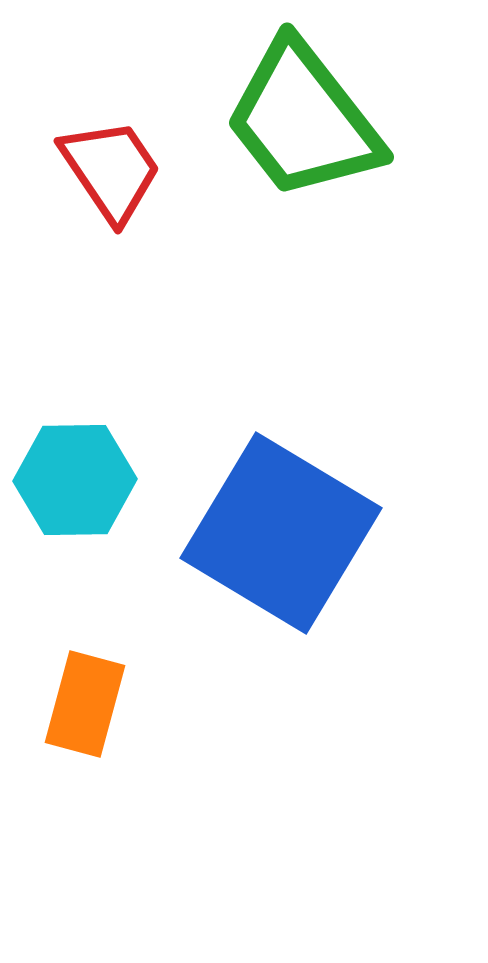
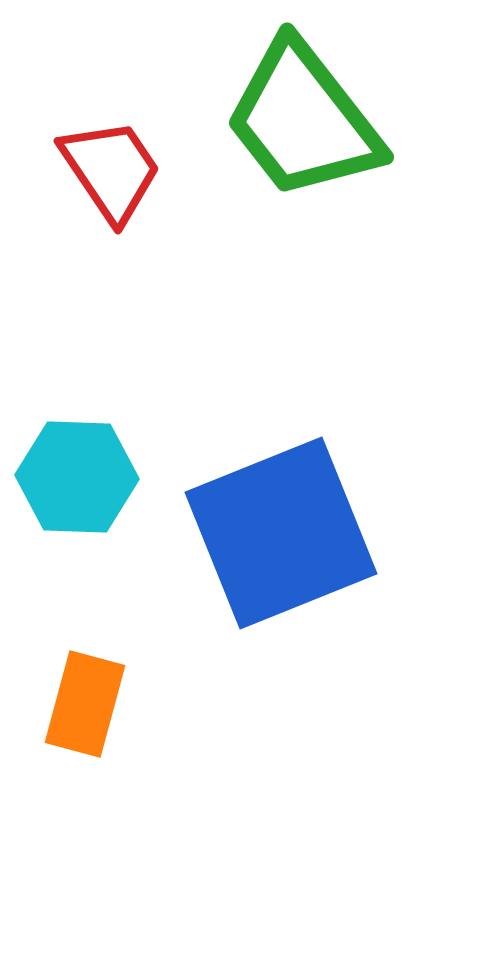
cyan hexagon: moved 2 px right, 3 px up; rotated 3 degrees clockwise
blue square: rotated 37 degrees clockwise
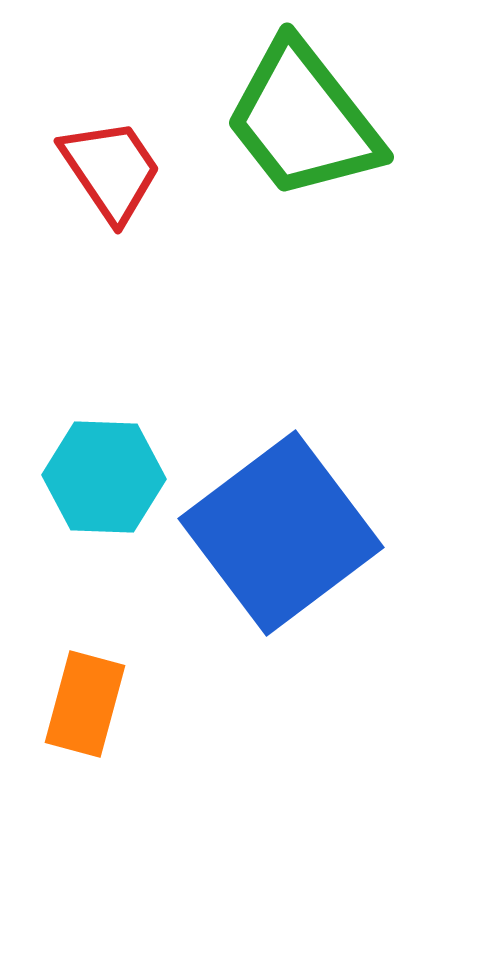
cyan hexagon: moved 27 px right
blue square: rotated 15 degrees counterclockwise
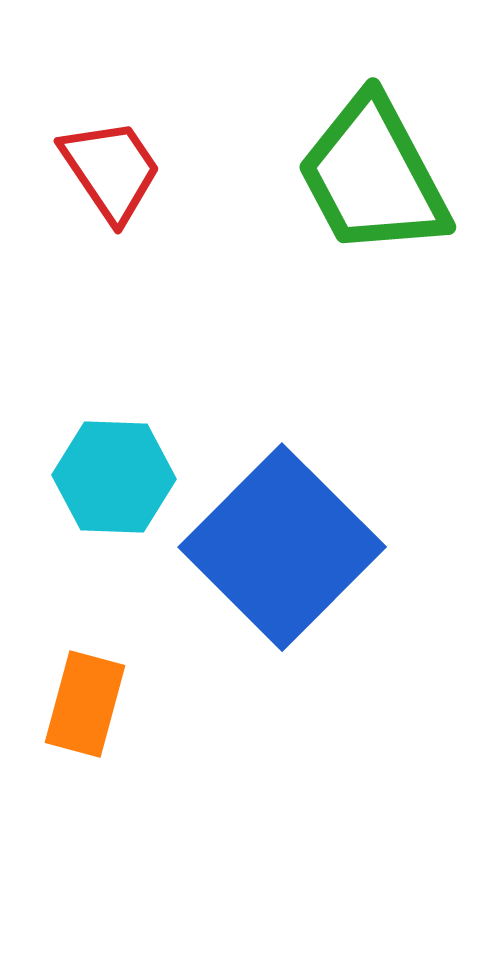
green trapezoid: moved 70 px right, 56 px down; rotated 10 degrees clockwise
cyan hexagon: moved 10 px right
blue square: moved 1 px right, 14 px down; rotated 8 degrees counterclockwise
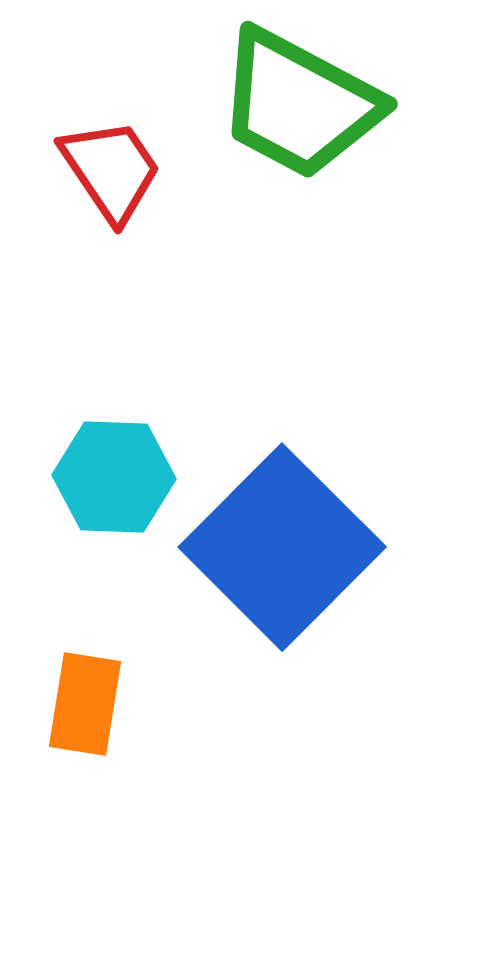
green trapezoid: moved 74 px left, 72 px up; rotated 34 degrees counterclockwise
orange rectangle: rotated 6 degrees counterclockwise
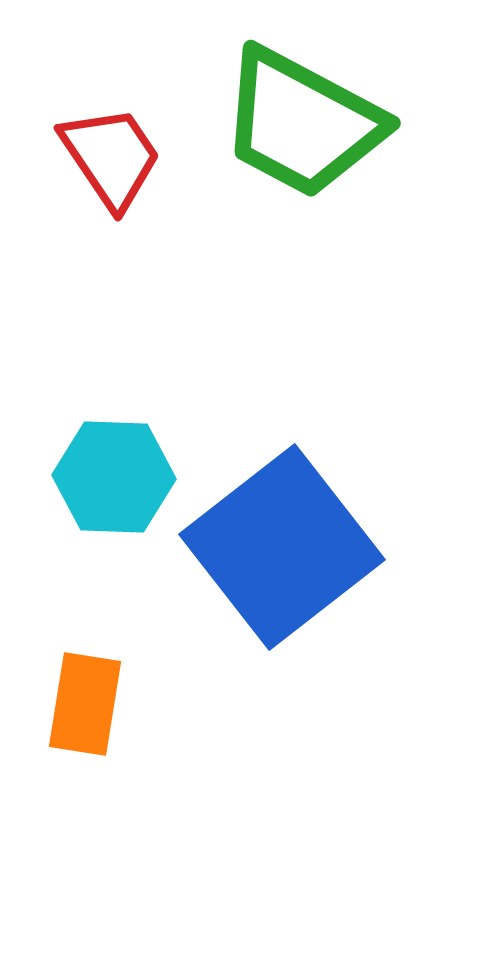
green trapezoid: moved 3 px right, 19 px down
red trapezoid: moved 13 px up
blue square: rotated 7 degrees clockwise
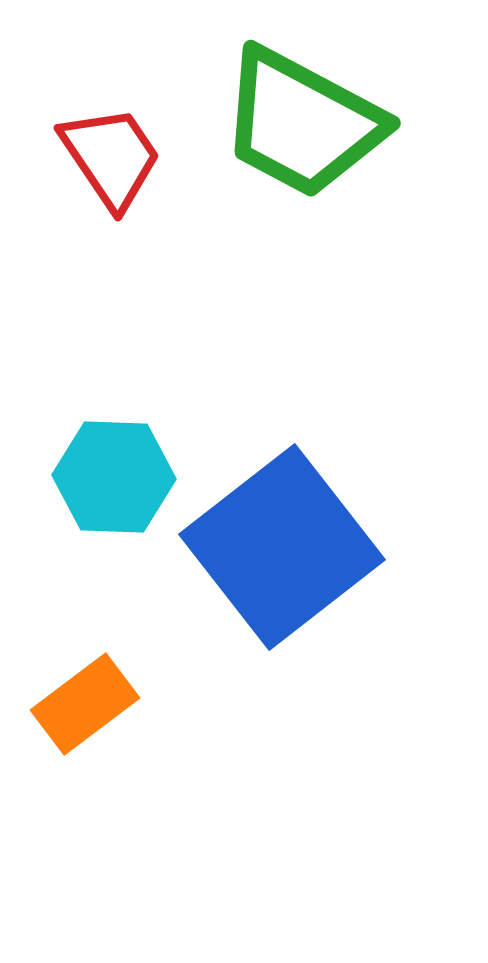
orange rectangle: rotated 44 degrees clockwise
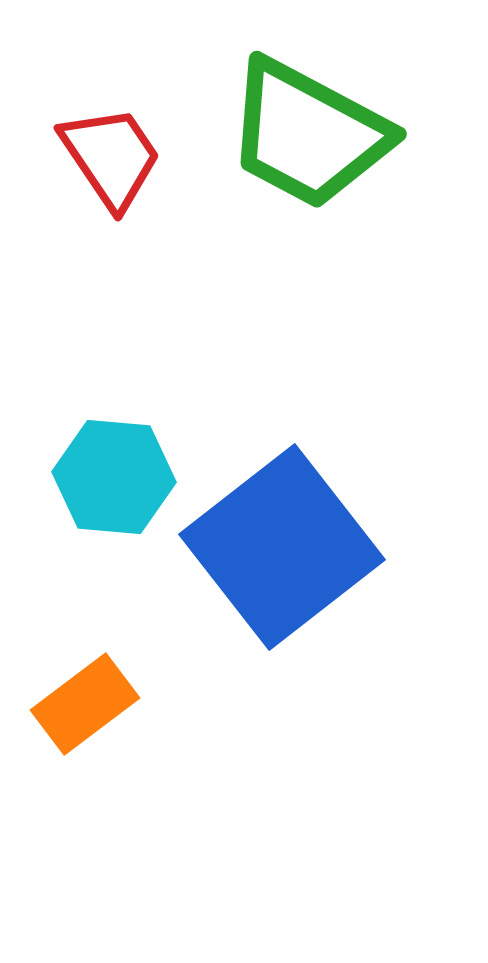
green trapezoid: moved 6 px right, 11 px down
cyan hexagon: rotated 3 degrees clockwise
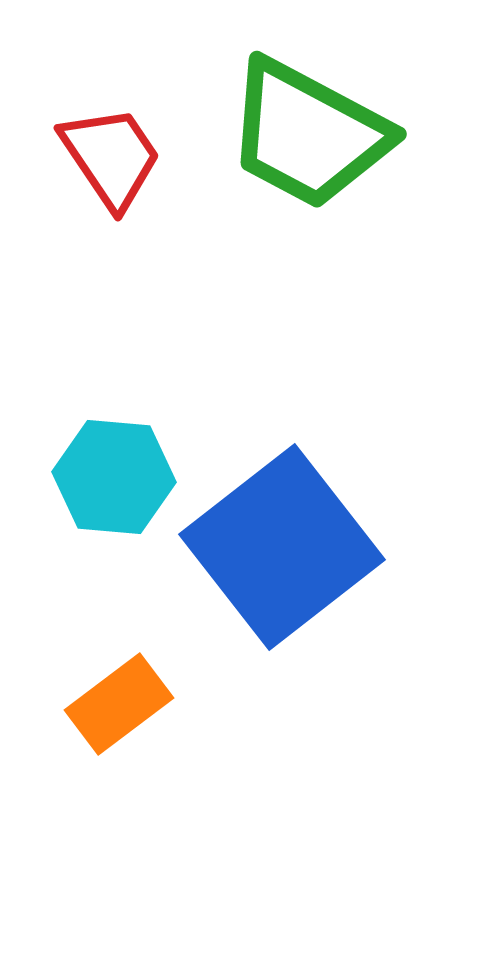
orange rectangle: moved 34 px right
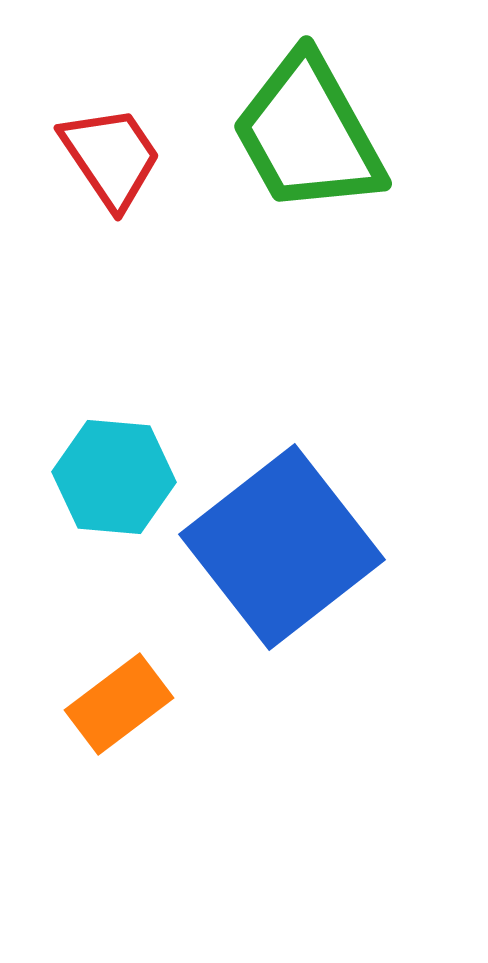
green trapezoid: rotated 33 degrees clockwise
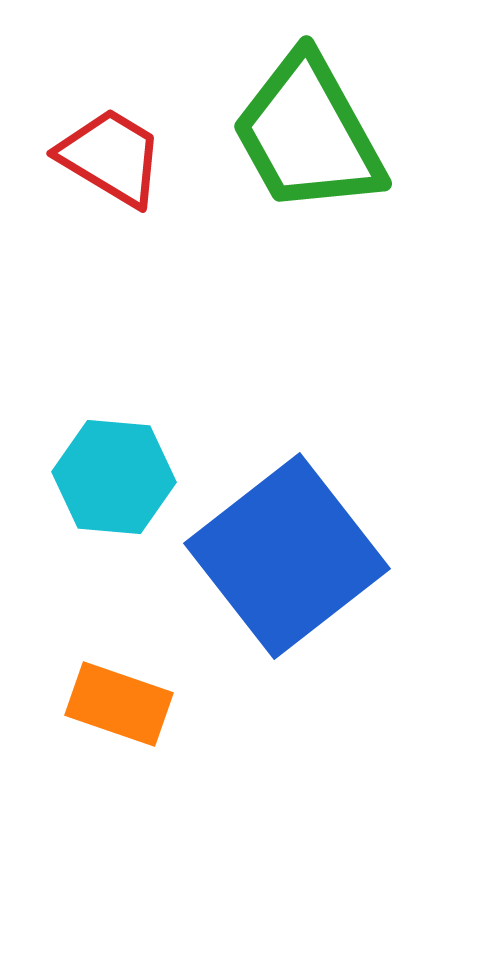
red trapezoid: rotated 25 degrees counterclockwise
blue square: moved 5 px right, 9 px down
orange rectangle: rotated 56 degrees clockwise
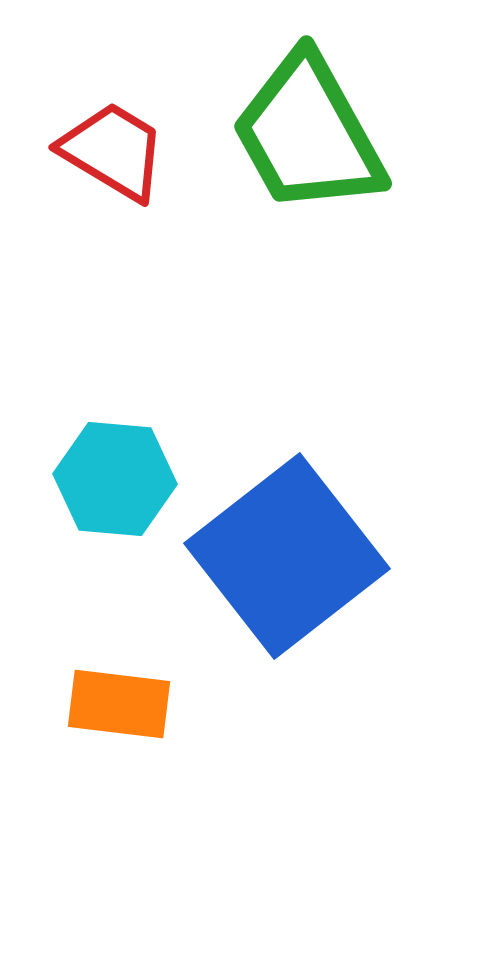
red trapezoid: moved 2 px right, 6 px up
cyan hexagon: moved 1 px right, 2 px down
orange rectangle: rotated 12 degrees counterclockwise
